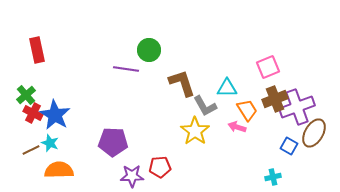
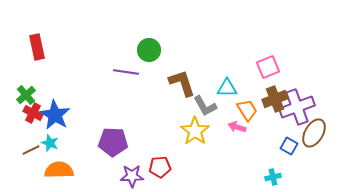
red rectangle: moved 3 px up
purple line: moved 3 px down
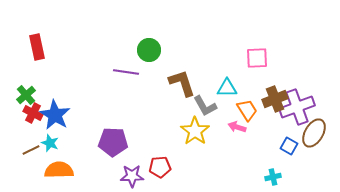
pink square: moved 11 px left, 9 px up; rotated 20 degrees clockwise
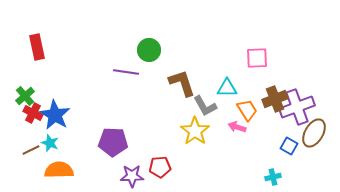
green cross: moved 1 px left, 1 px down
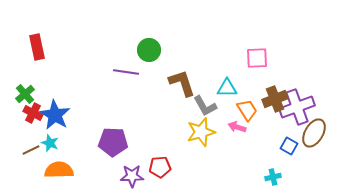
green cross: moved 2 px up
yellow star: moved 6 px right, 1 px down; rotated 20 degrees clockwise
